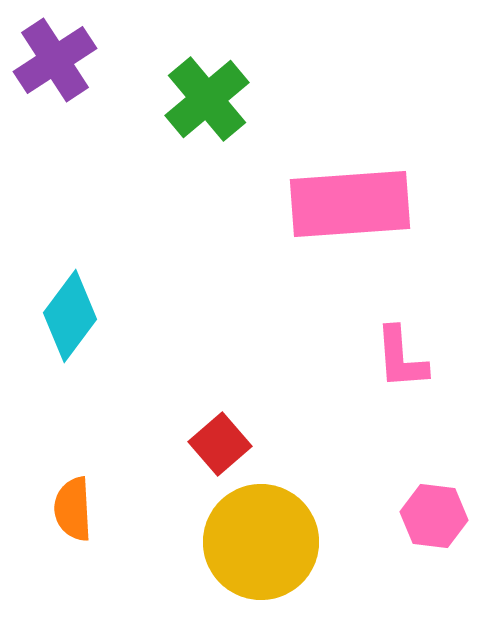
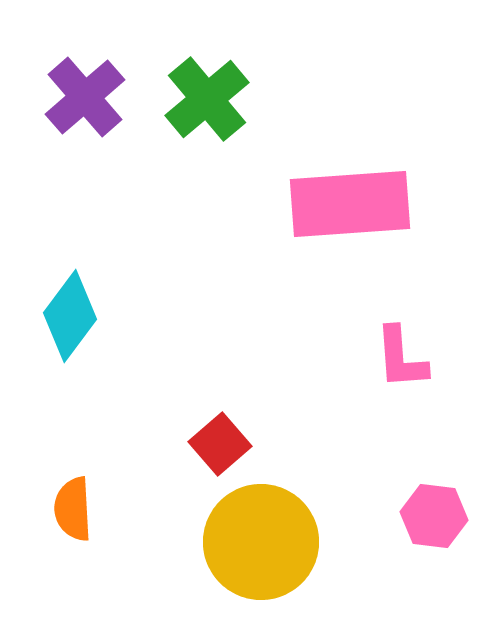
purple cross: moved 30 px right, 37 px down; rotated 8 degrees counterclockwise
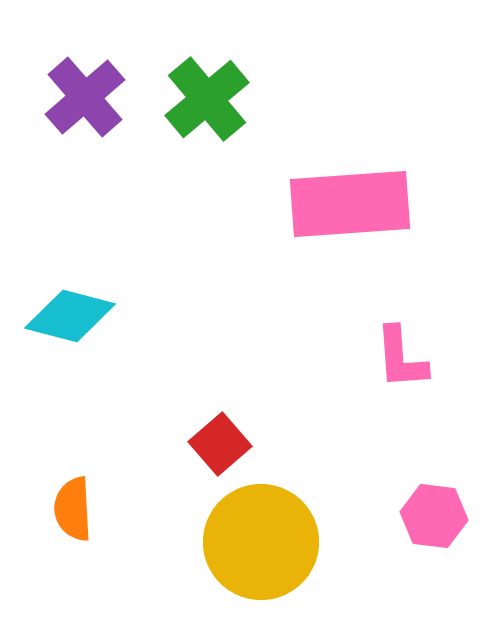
cyan diamond: rotated 68 degrees clockwise
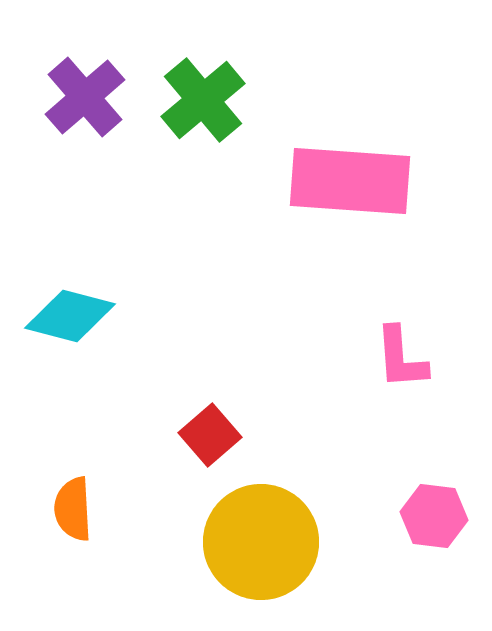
green cross: moved 4 px left, 1 px down
pink rectangle: moved 23 px up; rotated 8 degrees clockwise
red square: moved 10 px left, 9 px up
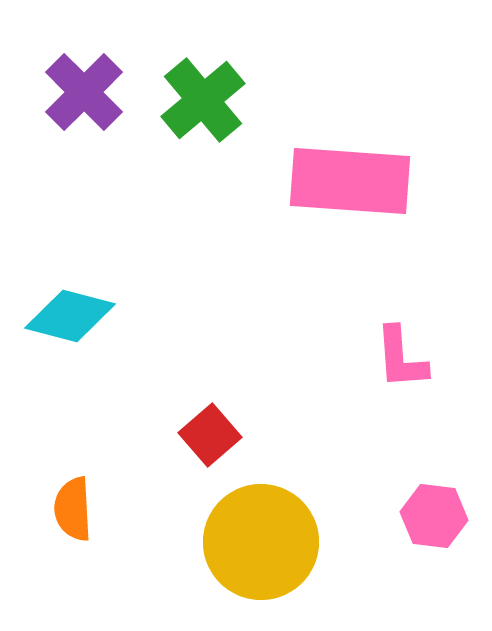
purple cross: moved 1 px left, 5 px up; rotated 4 degrees counterclockwise
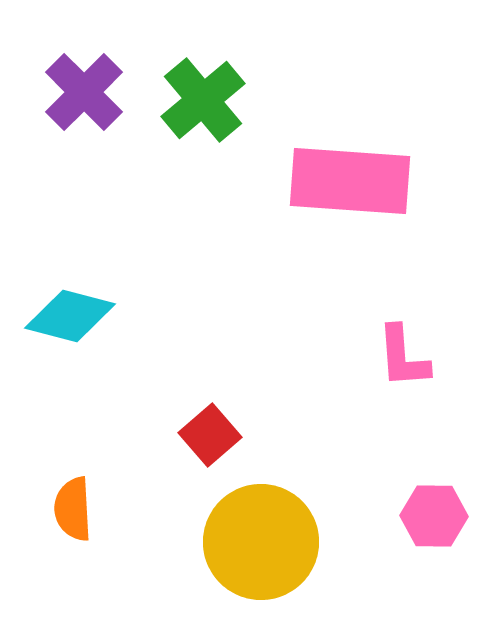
pink L-shape: moved 2 px right, 1 px up
pink hexagon: rotated 6 degrees counterclockwise
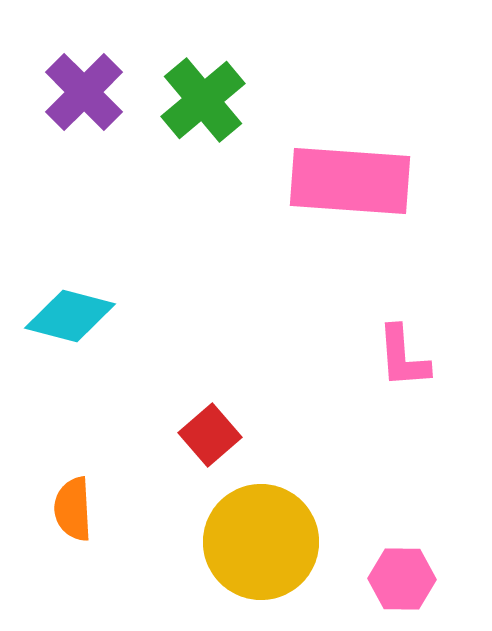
pink hexagon: moved 32 px left, 63 px down
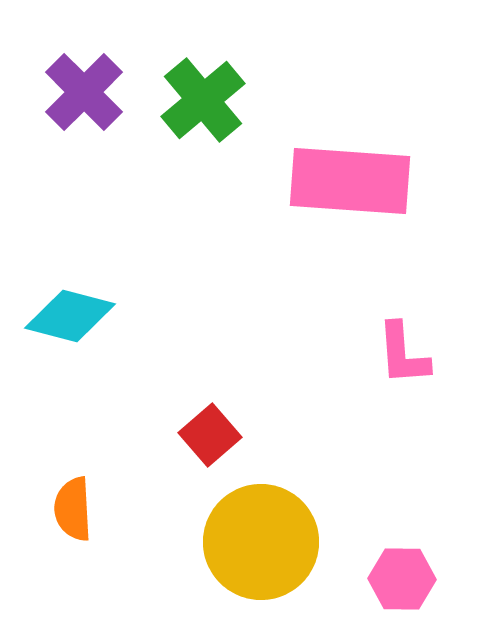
pink L-shape: moved 3 px up
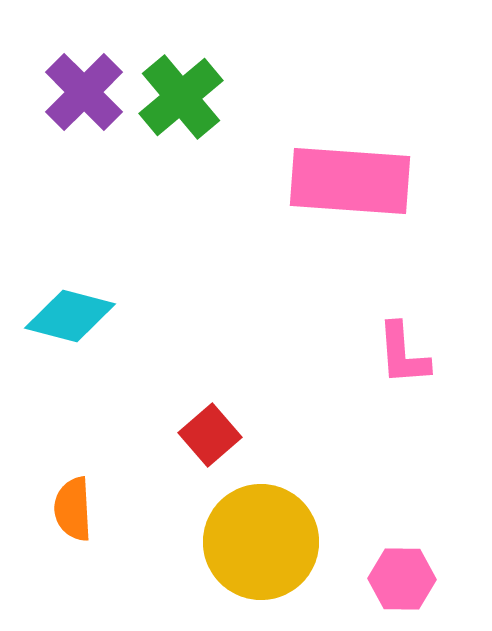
green cross: moved 22 px left, 3 px up
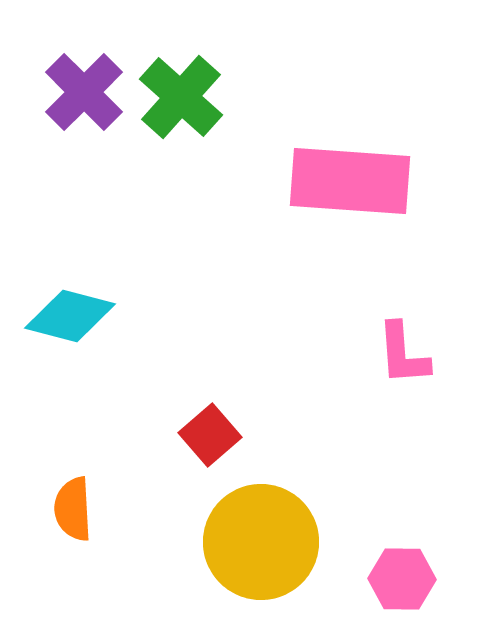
green cross: rotated 8 degrees counterclockwise
